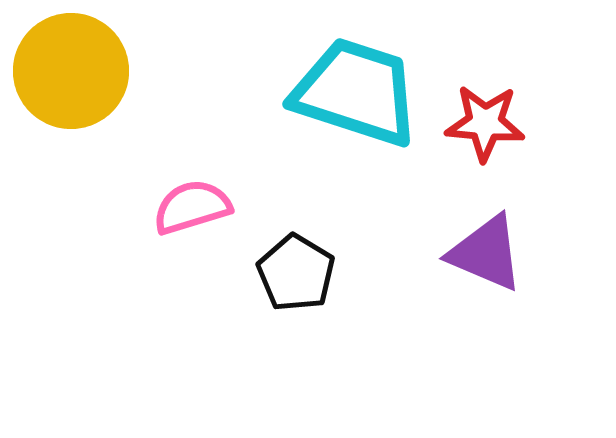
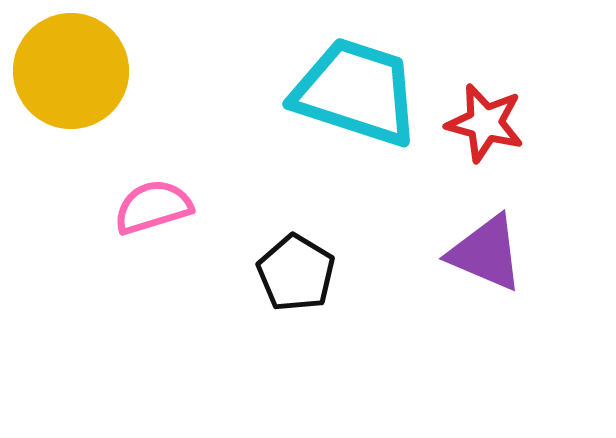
red star: rotated 10 degrees clockwise
pink semicircle: moved 39 px left
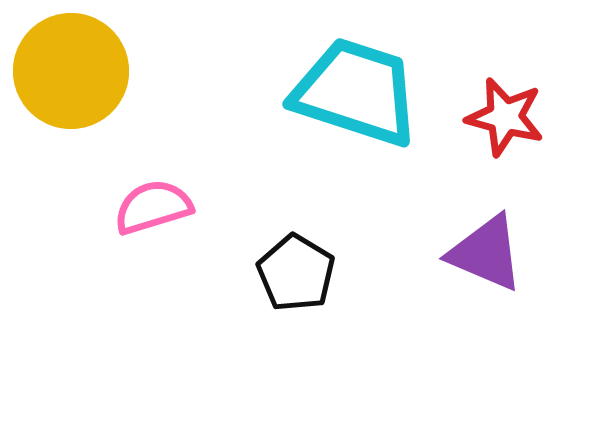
red star: moved 20 px right, 6 px up
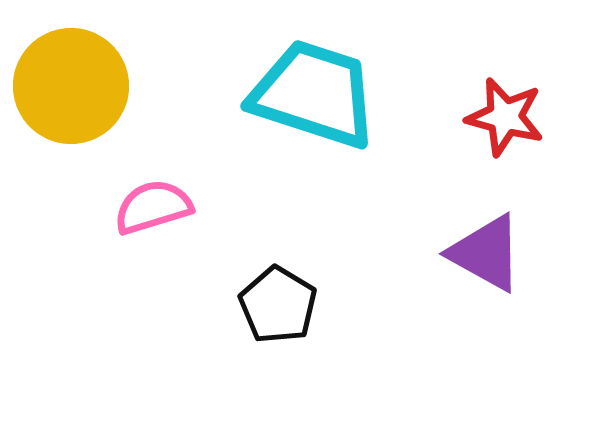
yellow circle: moved 15 px down
cyan trapezoid: moved 42 px left, 2 px down
purple triangle: rotated 6 degrees clockwise
black pentagon: moved 18 px left, 32 px down
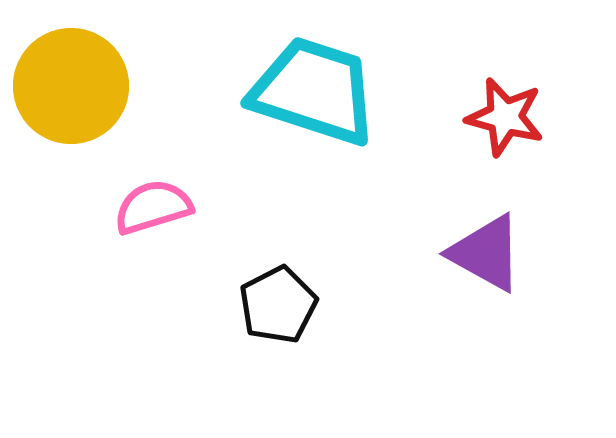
cyan trapezoid: moved 3 px up
black pentagon: rotated 14 degrees clockwise
